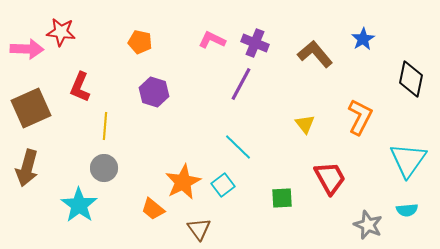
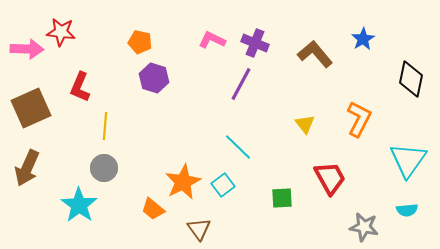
purple hexagon: moved 14 px up
orange L-shape: moved 1 px left, 2 px down
brown arrow: rotated 9 degrees clockwise
gray star: moved 4 px left, 2 px down; rotated 12 degrees counterclockwise
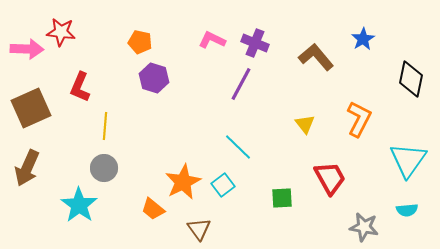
brown L-shape: moved 1 px right, 3 px down
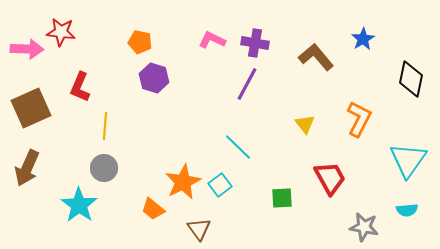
purple cross: rotated 12 degrees counterclockwise
purple line: moved 6 px right
cyan square: moved 3 px left
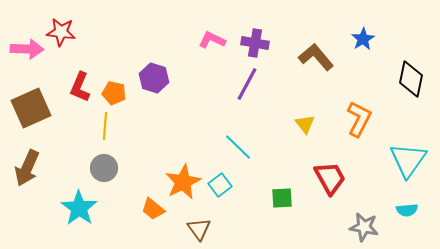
orange pentagon: moved 26 px left, 51 px down
cyan star: moved 3 px down
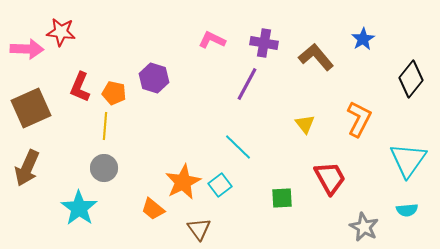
purple cross: moved 9 px right
black diamond: rotated 27 degrees clockwise
gray star: rotated 16 degrees clockwise
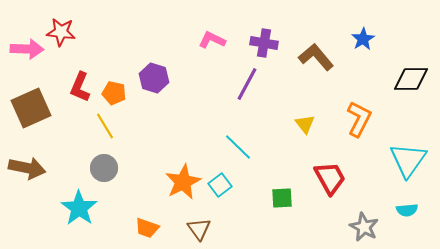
black diamond: rotated 51 degrees clockwise
yellow line: rotated 36 degrees counterclockwise
brown arrow: rotated 102 degrees counterclockwise
orange trapezoid: moved 6 px left, 19 px down; rotated 20 degrees counterclockwise
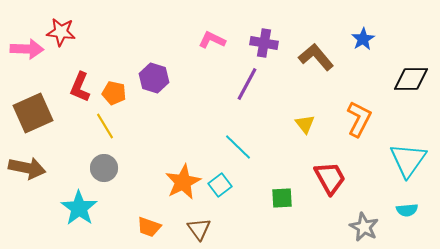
brown square: moved 2 px right, 5 px down
orange trapezoid: moved 2 px right, 1 px up
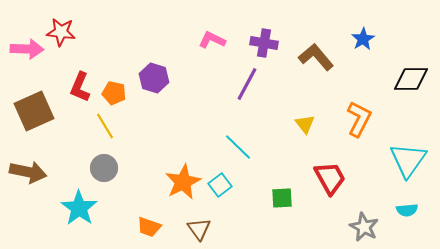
brown square: moved 1 px right, 2 px up
brown arrow: moved 1 px right, 4 px down
